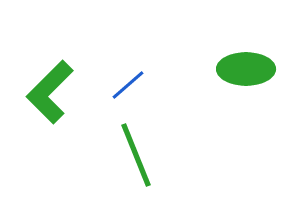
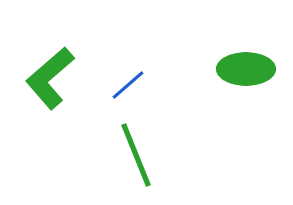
green L-shape: moved 14 px up; rotated 4 degrees clockwise
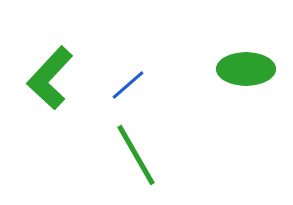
green L-shape: rotated 6 degrees counterclockwise
green line: rotated 8 degrees counterclockwise
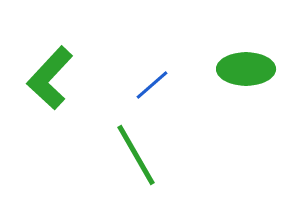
blue line: moved 24 px right
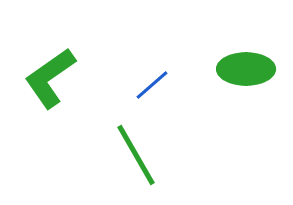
green L-shape: rotated 12 degrees clockwise
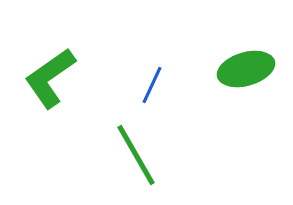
green ellipse: rotated 16 degrees counterclockwise
blue line: rotated 24 degrees counterclockwise
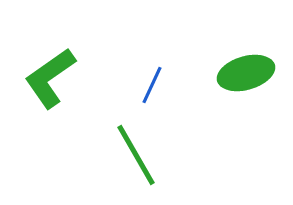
green ellipse: moved 4 px down
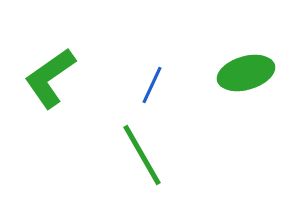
green line: moved 6 px right
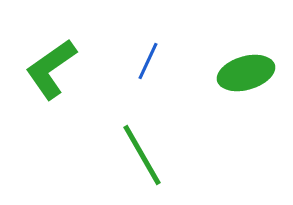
green L-shape: moved 1 px right, 9 px up
blue line: moved 4 px left, 24 px up
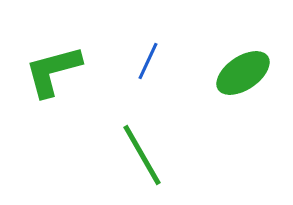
green L-shape: moved 2 px right, 2 px down; rotated 20 degrees clockwise
green ellipse: moved 3 px left; rotated 18 degrees counterclockwise
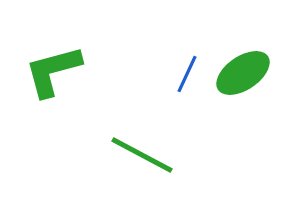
blue line: moved 39 px right, 13 px down
green line: rotated 32 degrees counterclockwise
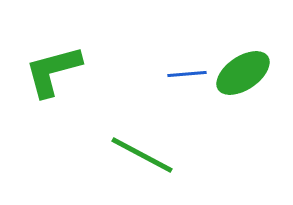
blue line: rotated 60 degrees clockwise
